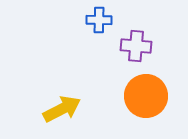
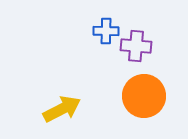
blue cross: moved 7 px right, 11 px down
orange circle: moved 2 px left
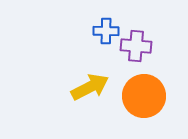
yellow arrow: moved 28 px right, 22 px up
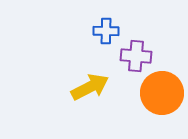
purple cross: moved 10 px down
orange circle: moved 18 px right, 3 px up
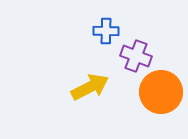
purple cross: rotated 16 degrees clockwise
orange circle: moved 1 px left, 1 px up
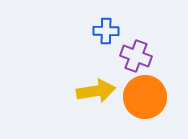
yellow arrow: moved 6 px right, 4 px down; rotated 18 degrees clockwise
orange circle: moved 16 px left, 5 px down
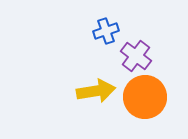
blue cross: rotated 20 degrees counterclockwise
purple cross: rotated 16 degrees clockwise
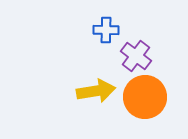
blue cross: moved 1 px up; rotated 20 degrees clockwise
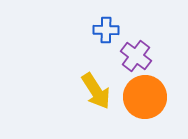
yellow arrow: rotated 66 degrees clockwise
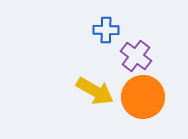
yellow arrow: moved 1 px left; rotated 27 degrees counterclockwise
orange circle: moved 2 px left
